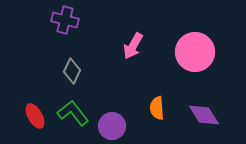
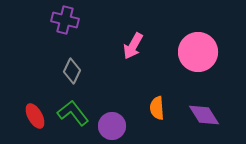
pink circle: moved 3 px right
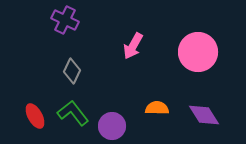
purple cross: rotated 12 degrees clockwise
orange semicircle: rotated 95 degrees clockwise
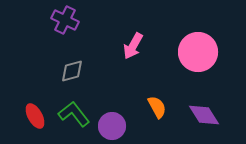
gray diamond: rotated 50 degrees clockwise
orange semicircle: moved 1 px up; rotated 60 degrees clockwise
green L-shape: moved 1 px right, 1 px down
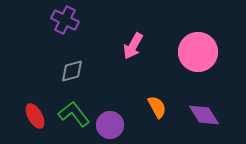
purple circle: moved 2 px left, 1 px up
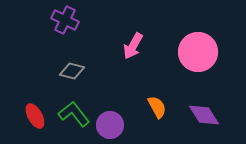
gray diamond: rotated 30 degrees clockwise
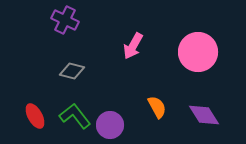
green L-shape: moved 1 px right, 2 px down
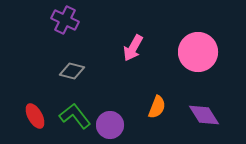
pink arrow: moved 2 px down
orange semicircle: rotated 50 degrees clockwise
